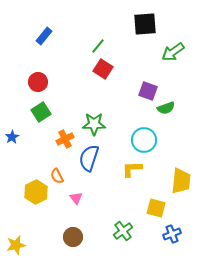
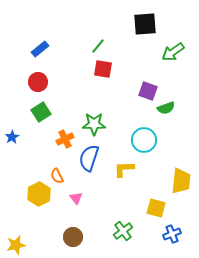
blue rectangle: moved 4 px left, 13 px down; rotated 12 degrees clockwise
red square: rotated 24 degrees counterclockwise
yellow L-shape: moved 8 px left
yellow hexagon: moved 3 px right, 2 px down
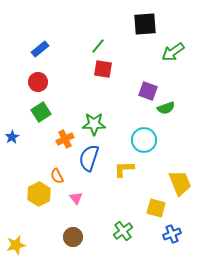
yellow trapezoid: moved 1 px left, 2 px down; rotated 28 degrees counterclockwise
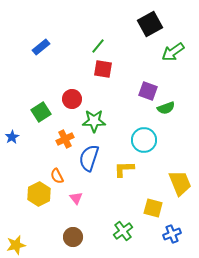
black square: moved 5 px right; rotated 25 degrees counterclockwise
blue rectangle: moved 1 px right, 2 px up
red circle: moved 34 px right, 17 px down
green star: moved 3 px up
yellow square: moved 3 px left
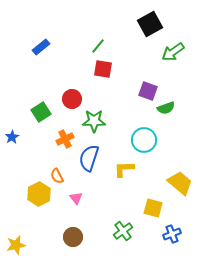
yellow trapezoid: rotated 28 degrees counterclockwise
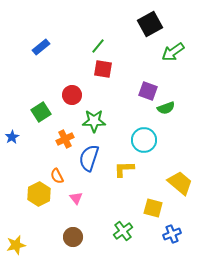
red circle: moved 4 px up
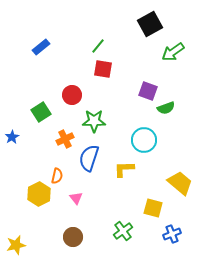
orange semicircle: rotated 140 degrees counterclockwise
